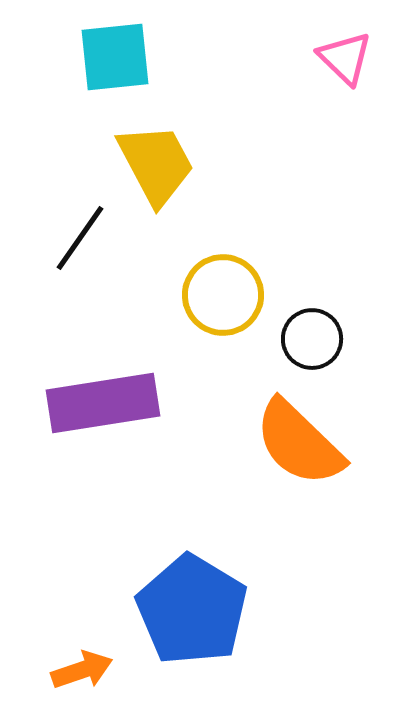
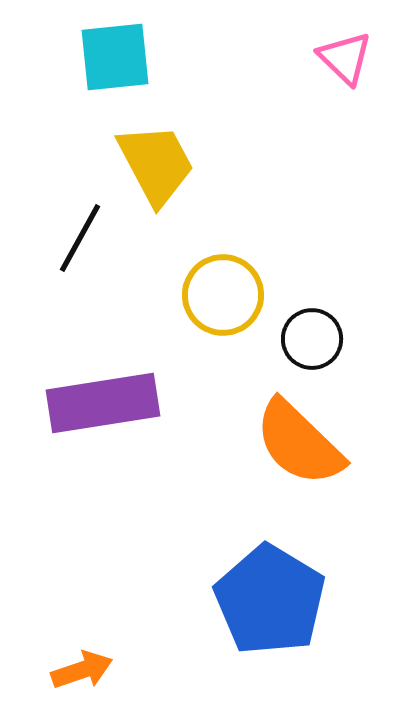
black line: rotated 6 degrees counterclockwise
blue pentagon: moved 78 px right, 10 px up
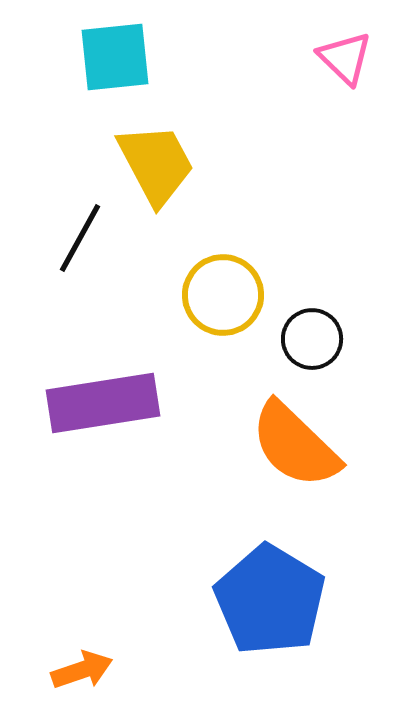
orange semicircle: moved 4 px left, 2 px down
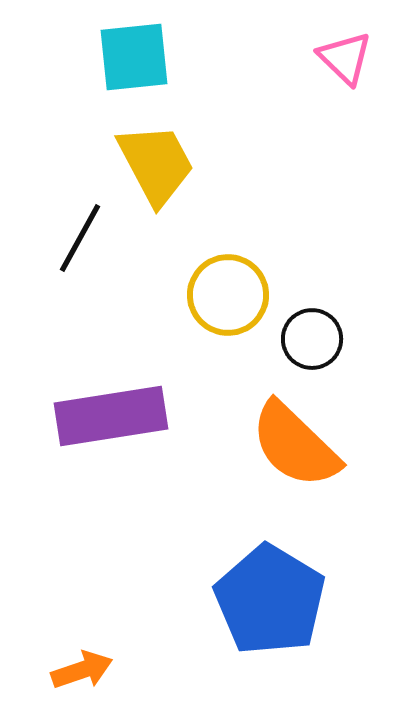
cyan square: moved 19 px right
yellow circle: moved 5 px right
purple rectangle: moved 8 px right, 13 px down
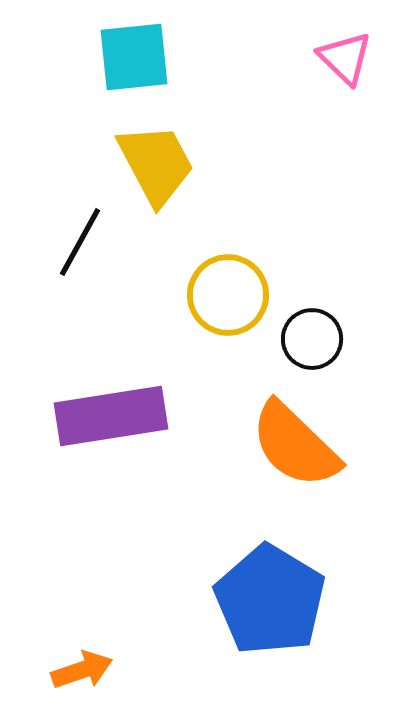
black line: moved 4 px down
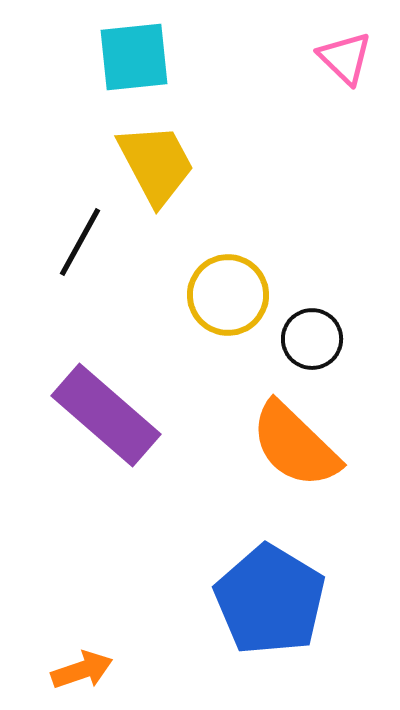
purple rectangle: moved 5 px left, 1 px up; rotated 50 degrees clockwise
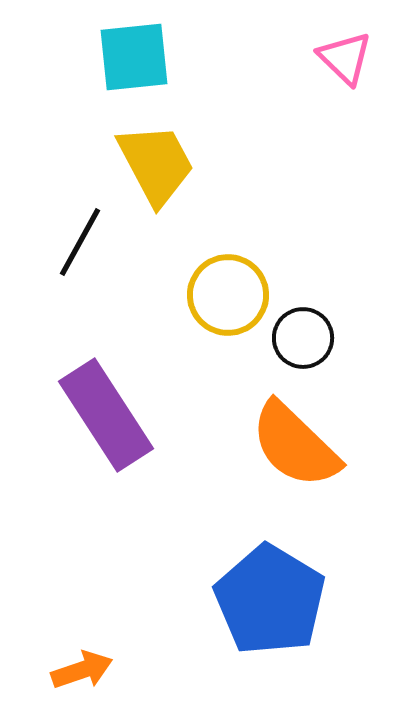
black circle: moved 9 px left, 1 px up
purple rectangle: rotated 16 degrees clockwise
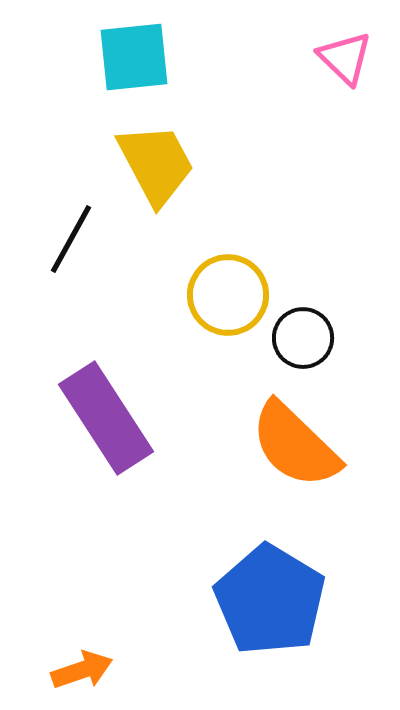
black line: moved 9 px left, 3 px up
purple rectangle: moved 3 px down
